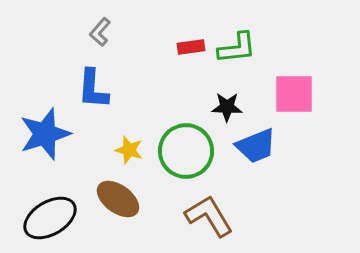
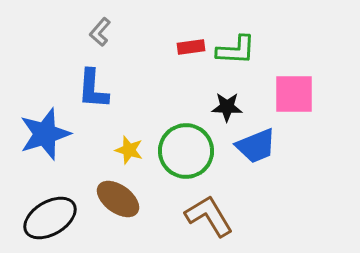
green L-shape: moved 1 px left, 2 px down; rotated 9 degrees clockwise
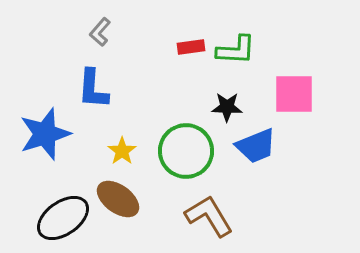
yellow star: moved 7 px left, 1 px down; rotated 20 degrees clockwise
black ellipse: moved 13 px right; rotated 4 degrees counterclockwise
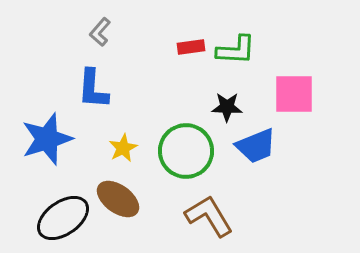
blue star: moved 2 px right, 5 px down
yellow star: moved 1 px right, 3 px up; rotated 8 degrees clockwise
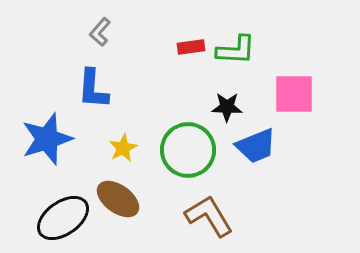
green circle: moved 2 px right, 1 px up
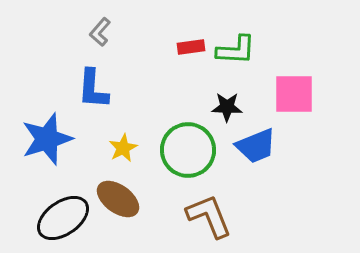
brown L-shape: rotated 9 degrees clockwise
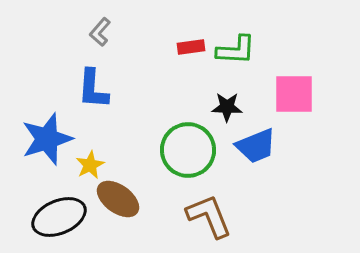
yellow star: moved 33 px left, 17 px down
black ellipse: moved 4 px left, 1 px up; rotated 12 degrees clockwise
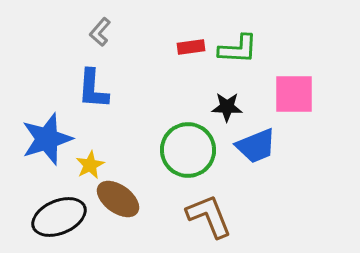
green L-shape: moved 2 px right, 1 px up
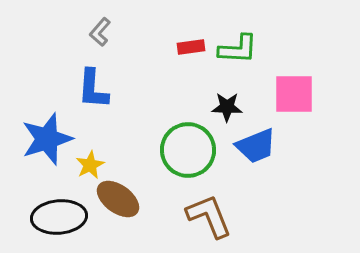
black ellipse: rotated 18 degrees clockwise
